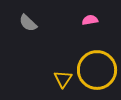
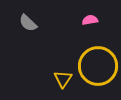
yellow circle: moved 1 px right, 4 px up
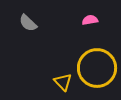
yellow circle: moved 1 px left, 2 px down
yellow triangle: moved 3 px down; rotated 18 degrees counterclockwise
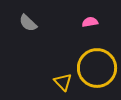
pink semicircle: moved 2 px down
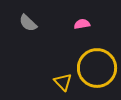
pink semicircle: moved 8 px left, 2 px down
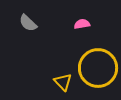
yellow circle: moved 1 px right
